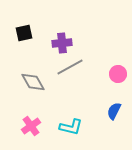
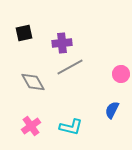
pink circle: moved 3 px right
blue semicircle: moved 2 px left, 1 px up
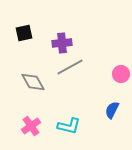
cyan L-shape: moved 2 px left, 1 px up
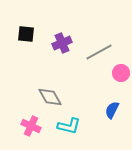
black square: moved 2 px right, 1 px down; rotated 18 degrees clockwise
purple cross: rotated 18 degrees counterclockwise
gray line: moved 29 px right, 15 px up
pink circle: moved 1 px up
gray diamond: moved 17 px right, 15 px down
pink cross: rotated 30 degrees counterclockwise
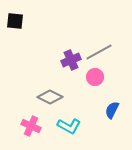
black square: moved 11 px left, 13 px up
purple cross: moved 9 px right, 17 px down
pink circle: moved 26 px left, 4 px down
gray diamond: rotated 35 degrees counterclockwise
cyan L-shape: rotated 15 degrees clockwise
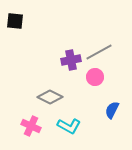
purple cross: rotated 12 degrees clockwise
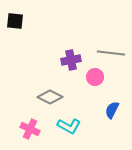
gray line: moved 12 px right, 1 px down; rotated 36 degrees clockwise
pink cross: moved 1 px left, 3 px down
